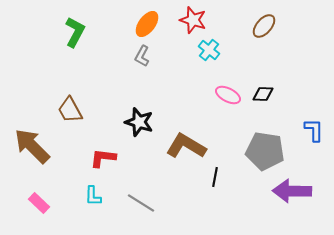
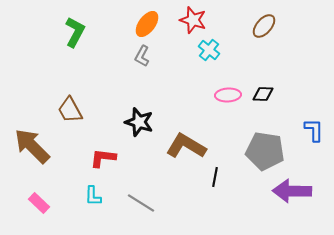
pink ellipse: rotated 30 degrees counterclockwise
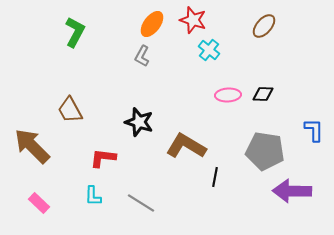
orange ellipse: moved 5 px right
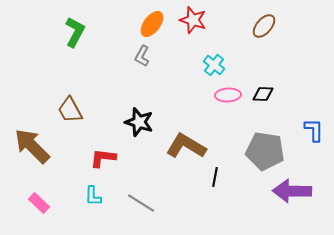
cyan cross: moved 5 px right, 15 px down
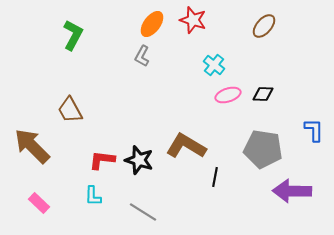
green L-shape: moved 2 px left, 3 px down
pink ellipse: rotated 15 degrees counterclockwise
black star: moved 38 px down
gray pentagon: moved 2 px left, 2 px up
red L-shape: moved 1 px left, 2 px down
gray line: moved 2 px right, 9 px down
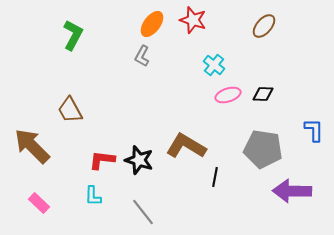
gray line: rotated 20 degrees clockwise
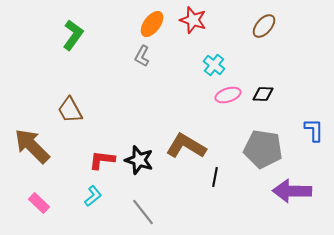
green L-shape: rotated 8 degrees clockwise
cyan L-shape: rotated 130 degrees counterclockwise
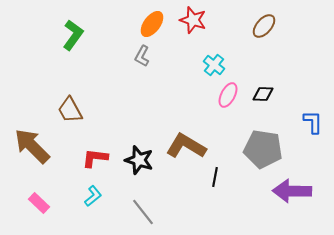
pink ellipse: rotated 45 degrees counterclockwise
blue L-shape: moved 1 px left, 8 px up
red L-shape: moved 7 px left, 2 px up
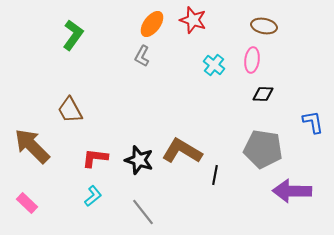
brown ellipse: rotated 60 degrees clockwise
pink ellipse: moved 24 px right, 35 px up; rotated 20 degrees counterclockwise
blue L-shape: rotated 10 degrees counterclockwise
brown L-shape: moved 4 px left, 5 px down
black line: moved 2 px up
pink rectangle: moved 12 px left
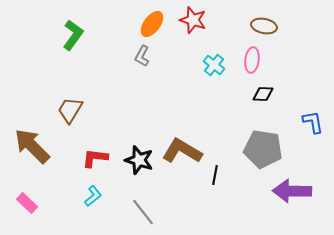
brown trapezoid: rotated 60 degrees clockwise
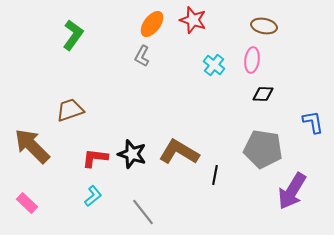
brown trapezoid: rotated 40 degrees clockwise
brown L-shape: moved 3 px left, 1 px down
black star: moved 7 px left, 6 px up
purple arrow: rotated 60 degrees counterclockwise
